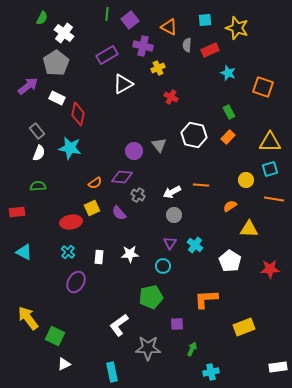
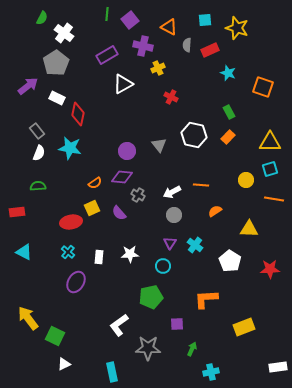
purple circle at (134, 151): moved 7 px left
orange semicircle at (230, 206): moved 15 px left, 5 px down
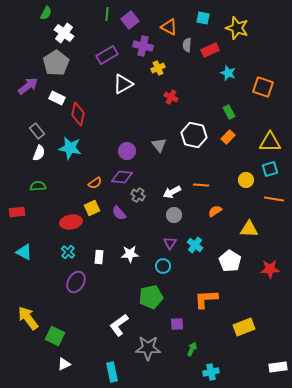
green semicircle at (42, 18): moved 4 px right, 5 px up
cyan square at (205, 20): moved 2 px left, 2 px up; rotated 16 degrees clockwise
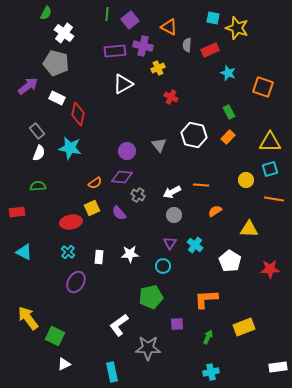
cyan square at (203, 18): moved 10 px right
purple rectangle at (107, 55): moved 8 px right, 4 px up; rotated 25 degrees clockwise
gray pentagon at (56, 63): rotated 25 degrees counterclockwise
green arrow at (192, 349): moved 16 px right, 12 px up
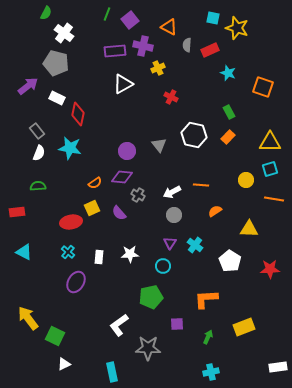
green line at (107, 14): rotated 16 degrees clockwise
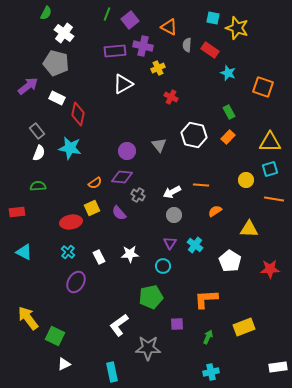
red rectangle at (210, 50): rotated 60 degrees clockwise
white rectangle at (99, 257): rotated 32 degrees counterclockwise
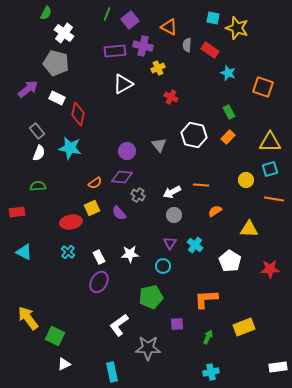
purple arrow at (28, 86): moved 3 px down
purple ellipse at (76, 282): moved 23 px right
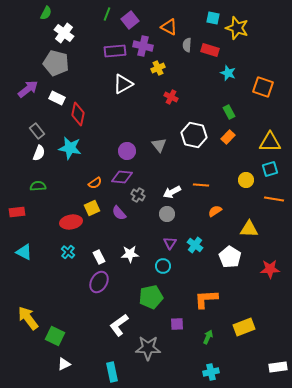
red rectangle at (210, 50): rotated 18 degrees counterclockwise
gray circle at (174, 215): moved 7 px left, 1 px up
white pentagon at (230, 261): moved 4 px up
